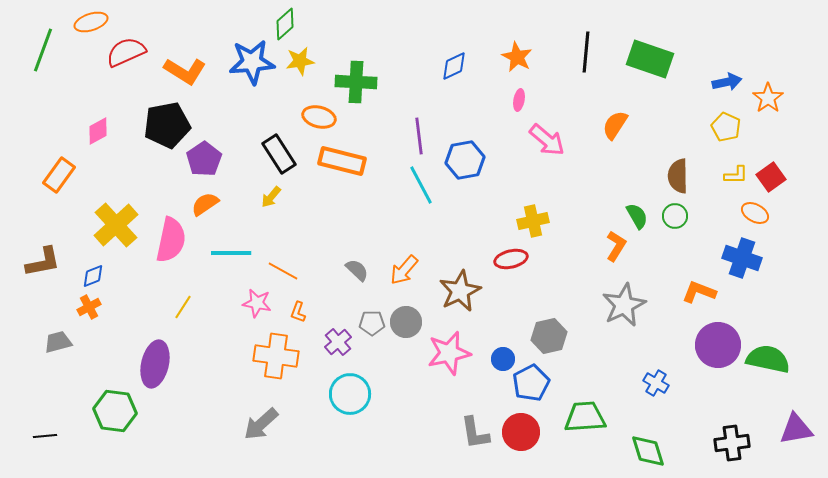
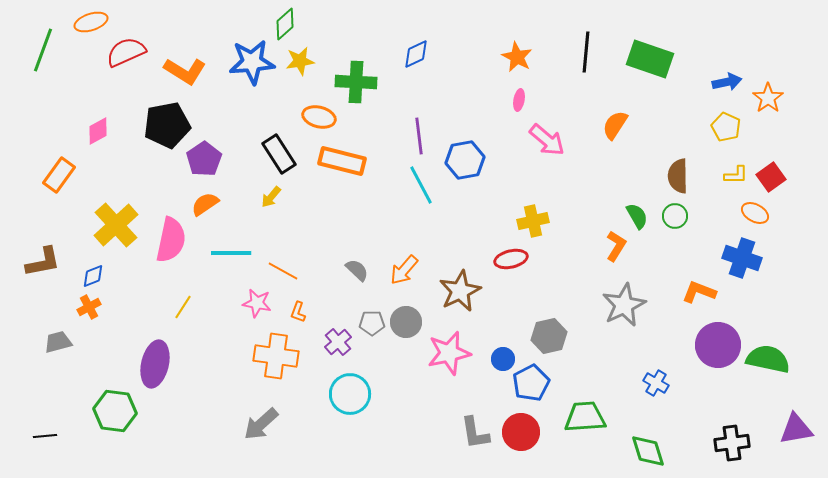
blue diamond at (454, 66): moved 38 px left, 12 px up
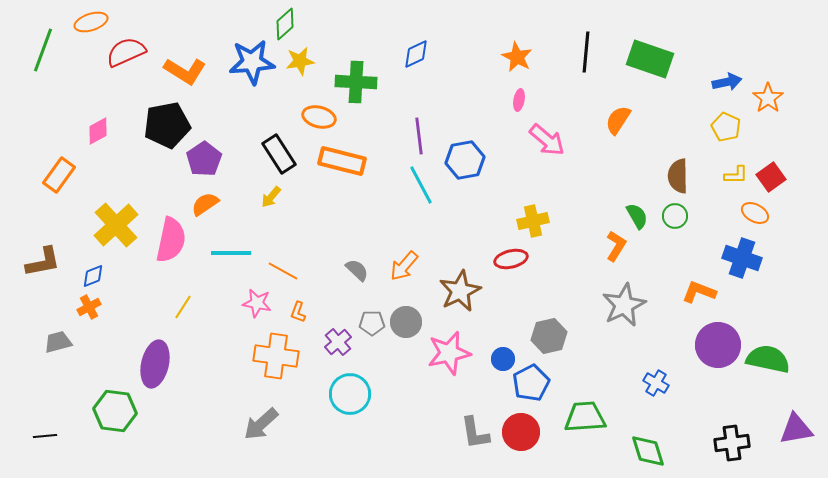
orange semicircle at (615, 125): moved 3 px right, 5 px up
orange arrow at (404, 270): moved 4 px up
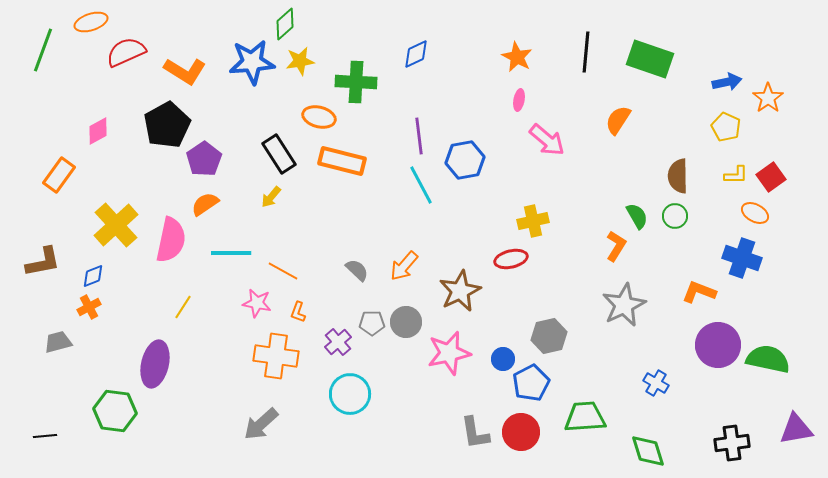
black pentagon at (167, 125): rotated 18 degrees counterclockwise
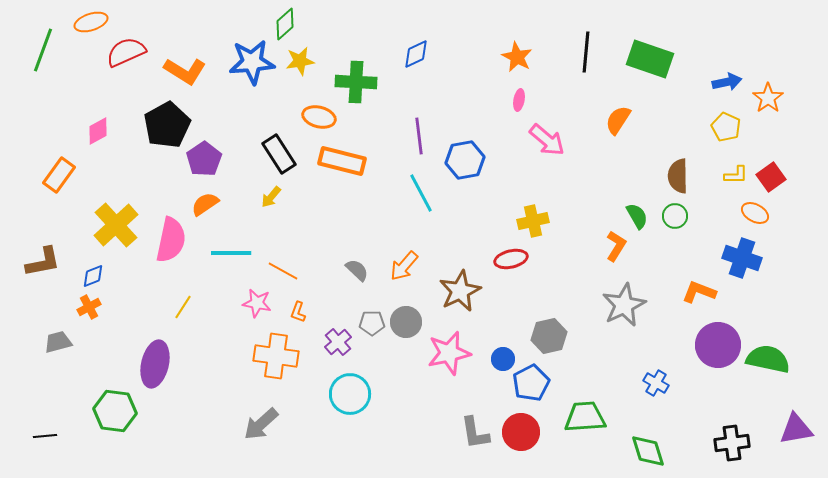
cyan line at (421, 185): moved 8 px down
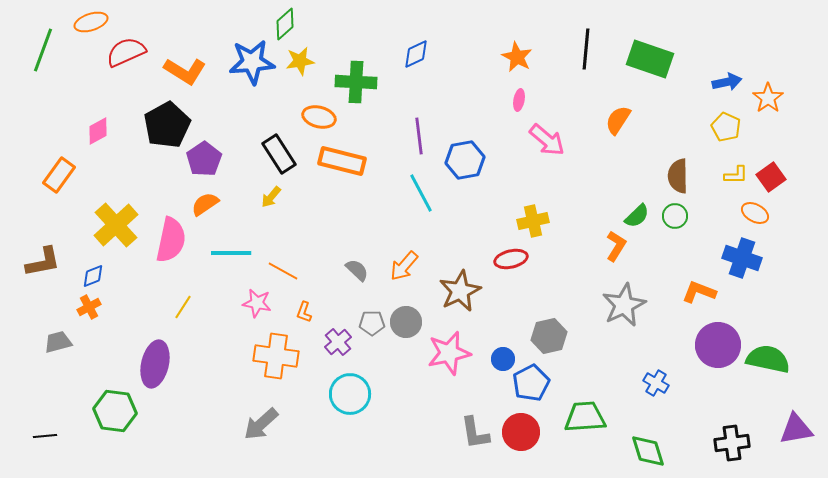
black line at (586, 52): moved 3 px up
green semicircle at (637, 216): rotated 76 degrees clockwise
orange L-shape at (298, 312): moved 6 px right
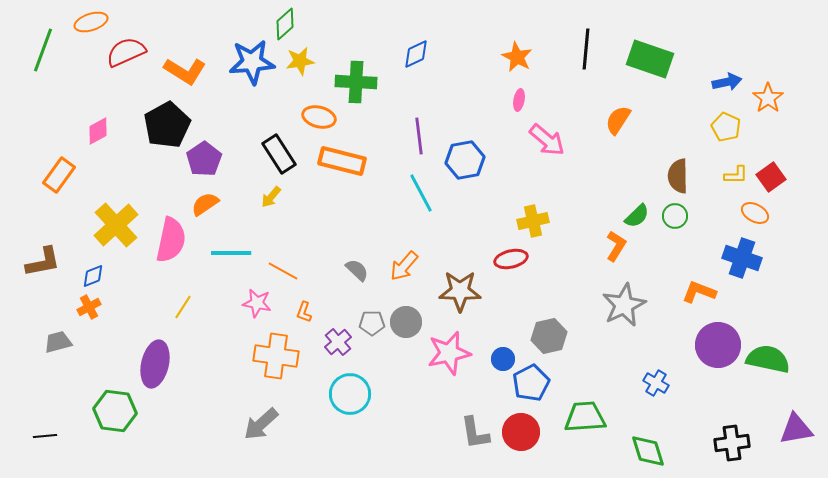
brown star at (460, 291): rotated 27 degrees clockwise
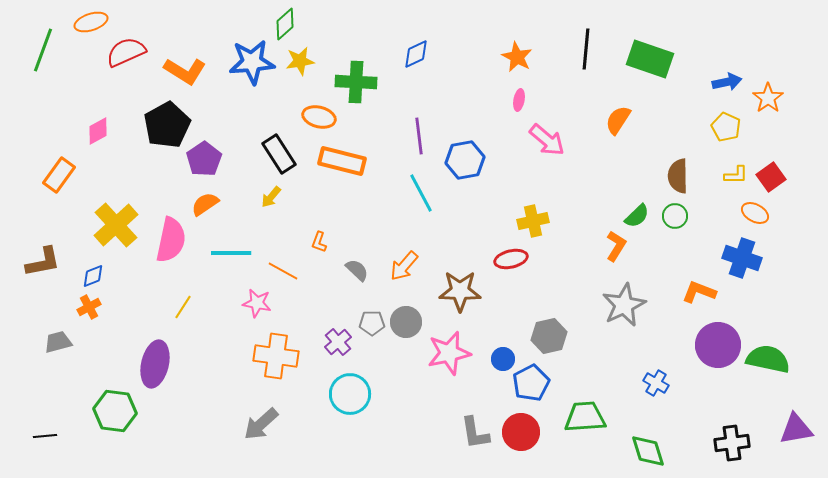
orange L-shape at (304, 312): moved 15 px right, 70 px up
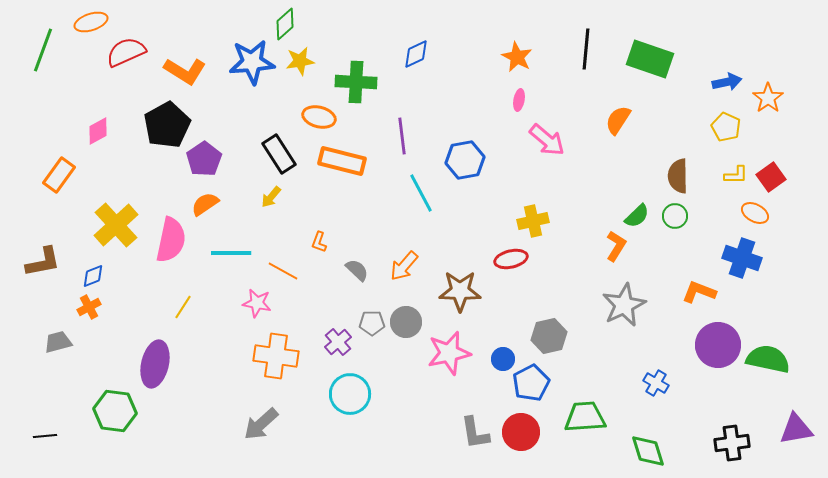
purple line at (419, 136): moved 17 px left
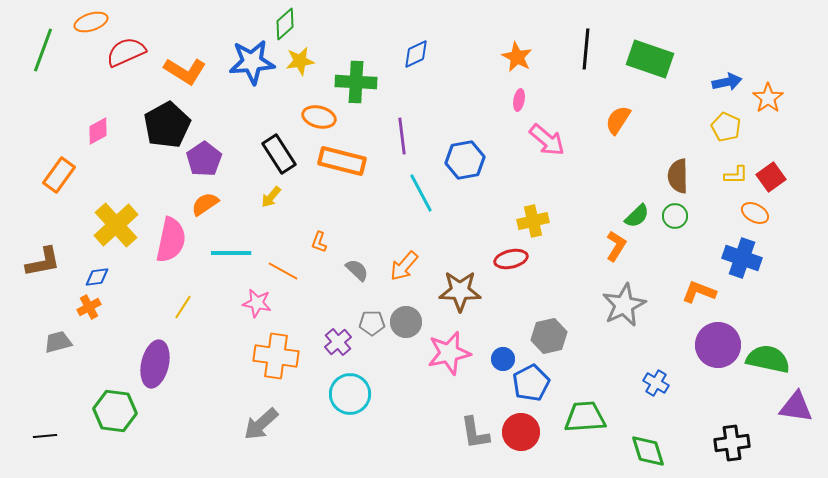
blue diamond at (93, 276): moved 4 px right, 1 px down; rotated 15 degrees clockwise
purple triangle at (796, 429): moved 22 px up; rotated 18 degrees clockwise
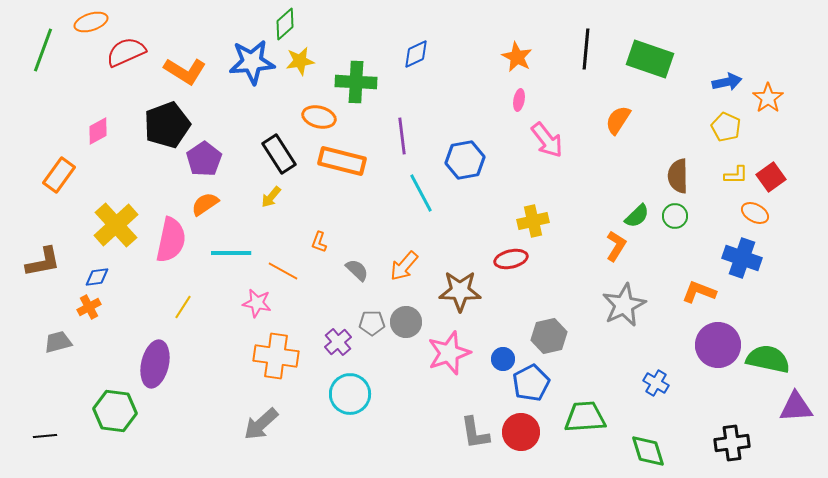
black pentagon at (167, 125): rotated 9 degrees clockwise
pink arrow at (547, 140): rotated 12 degrees clockwise
pink star at (449, 353): rotated 6 degrees counterclockwise
purple triangle at (796, 407): rotated 12 degrees counterclockwise
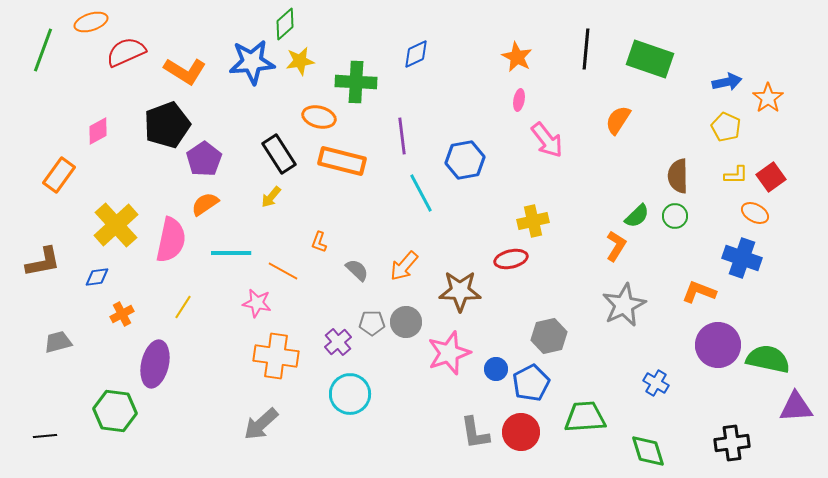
orange cross at (89, 307): moved 33 px right, 7 px down
blue circle at (503, 359): moved 7 px left, 10 px down
